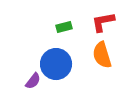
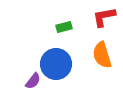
red L-shape: moved 1 px right, 5 px up
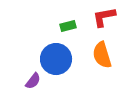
green rectangle: moved 4 px right, 1 px up
blue circle: moved 5 px up
